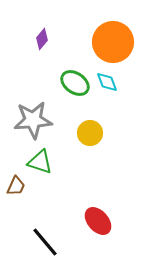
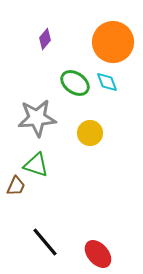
purple diamond: moved 3 px right
gray star: moved 4 px right, 2 px up
green triangle: moved 4 px left, 3 px down
red ellipse: moved 33 px down
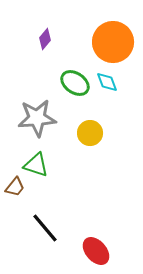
brown trapezoid: moved 1 px left, 1 px down; rotated 15 degrees clockwise
black line: moved 14 px up
red ellipse: moved 2 px left, 3 px up
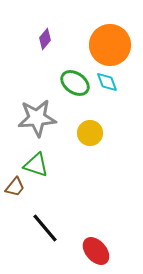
orange circle: moved 3 px left, 3 px down
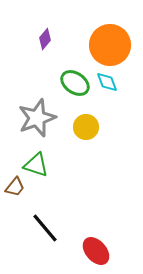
gray star: rotated 15 degrees counterclockwise
yellow circle: moved 4 px left, 6 px up
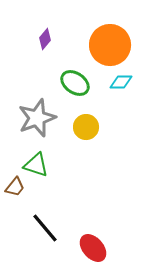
cyan diamond: moved 14 px right; rotated 70 degrees counterclockwise
red ellipse: moved 3 px left, 3 px up
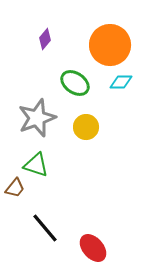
brown trapezoid: moved 1 px down
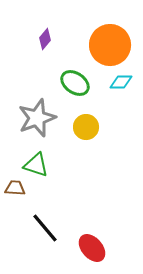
brown trapezoid: rotated 125 degrees counterclockwise
red ellipse: moved 1 px left
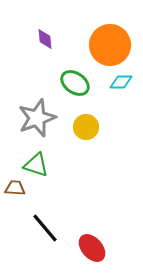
purple diamond: rotated 45 degrees counterclockwise
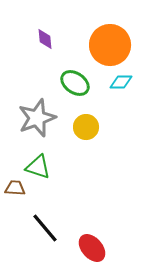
green triangle: moved 2 px right, 2 px down
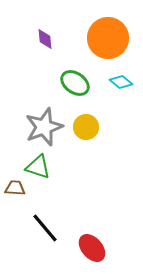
orange circle: moved 2 px left, 7 px up
cyan diamond: rotated 40 degrees clockwise
gray star: moved 7 px right, 9 px down
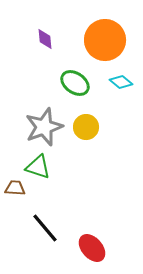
orange circle: moved 3 px left, 2 px down
